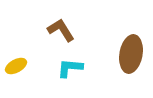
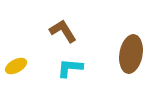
brown L-shape: moved 2 px right, 1 px down
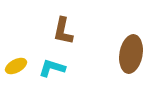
brown L-shape: rotated 136 degrees counterclockwise
cyan L-shape: moved 18 px left; rotated 12 degrees clockwise
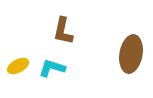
yellow ellipse: moved 2 px right
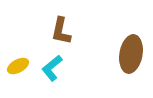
brown L-shape: moved 2 px left
cyan L-shape: rotated 56 degrees counterclockwise
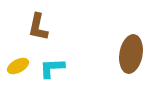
brown L-shape: moved 23 px left, 4 px up
cyan L-shape: rotated 36 degrees clockwise
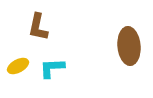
brown ellipse: moved 2 px left, 8 px up; rotated 15 degrees counterclockwise
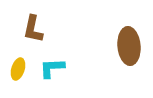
brown L-shape: moved 5 px left, 2 px down
yellow ellipse: moved 3 px down; rotated 45 degrees counterclockwise
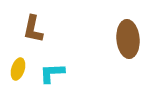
brown ellipse: moved 1 px left, 7 px up
cyan L-shape: moved 5 px down
